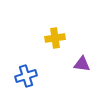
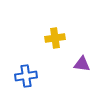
blue cross: rotated 10 degrees clockwise
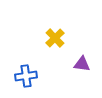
yellow cross: rotated 36 degrees counterclockwise
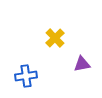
purple triangle: rotated 18 degrees counterclockwise
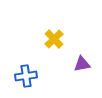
yellow cross: moved 1 px left, 1 px down
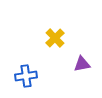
yellow cross: moved 1 px right, 1 px up
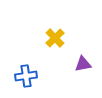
purple triangle: moved 1 px right
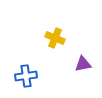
yellow cross: rotated 24 degrees counterclockwise
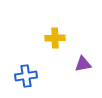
yellow cross: rotated 24 degrees counterclockwise
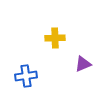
purple triangle: rotated 12 degrees counterclockwise
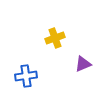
yellow cross: rotated 18 degrees counterclockwise
